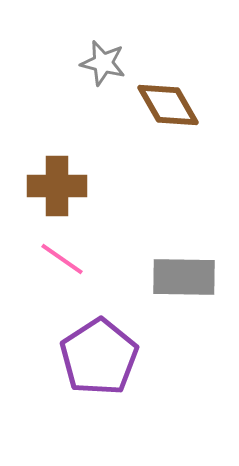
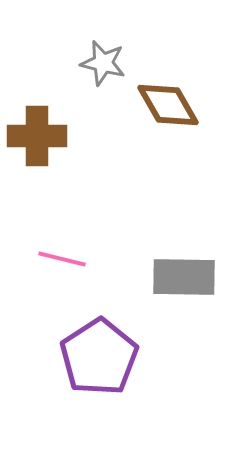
brown cross: moved 20 px left, 50 px up
pink line: rotated 21 degrees counterclockwise
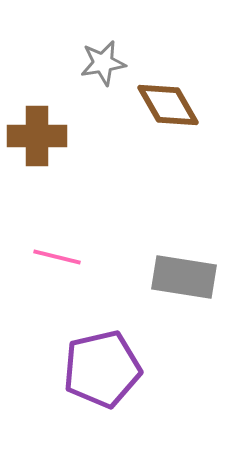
gray star: rotated 24 degrees counterclockwise
pink line: moved 5 px left, 2 px up
gray rectangle: rotated 8 degrees clockwise
purple pentagon: moved 3 px right, 12 px down; rotated 20 degrees clockwise
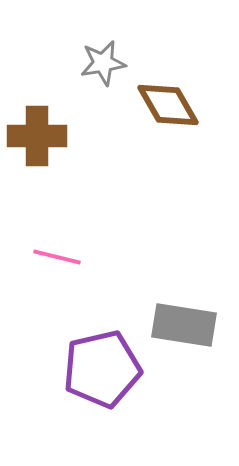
gray rectangle: moved 48 px down
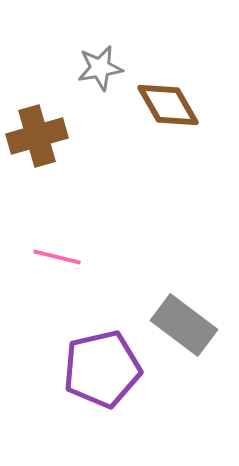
gray star: moved 3 px left, 5 px down
brown cross: rotated 16 degrees counterclockwise
gray rectangle: rotated 28 degrees clockwise
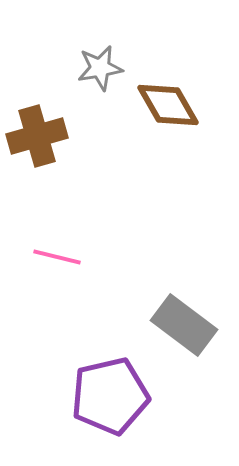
purple pentagon: moved 8 px right, 27 px down
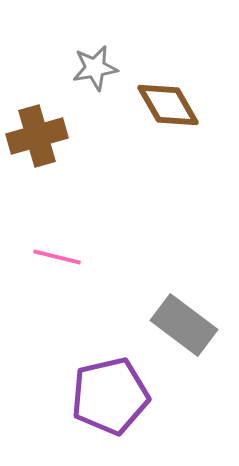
gray star: moved 5 px left
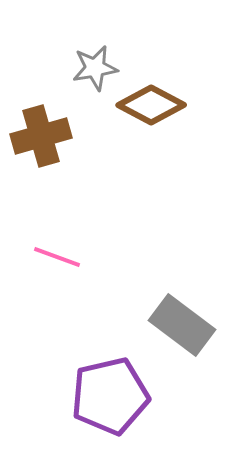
brown diamond: moved 17 px left; rotated 32 degrees counterclockwise
brown cross: moved 4 px right
pink line: rotated 6 degrees clockwise
gray rectangle: moved 2 px left
